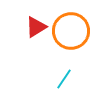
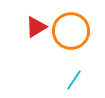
cyan line: moved 10 px right, 1 px down
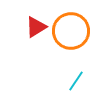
cyan line: moved 2 px right, 1 px down
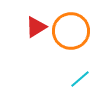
cyan line: moved 4 px right, 2 px up; rotated 15 degrees clockwise
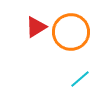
orange circle: moved 1 px down
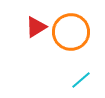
cyan line: moved 1 px right, 1 px down
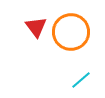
red triangle: rotated 35 degrees counterclockwise
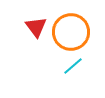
cyan line: moved 8 px left, 14 px up
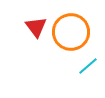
cyan line: moved 15 px right
